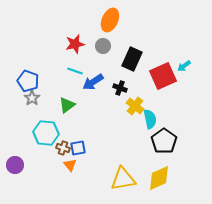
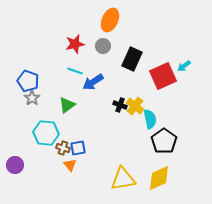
black cross: moved 17 px down
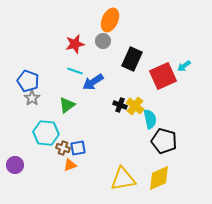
gray circle: moved 5 px up
black pentagon: rotated 20 degrees counterclockwise
orange triangle: rotated 48 degrees clockwise
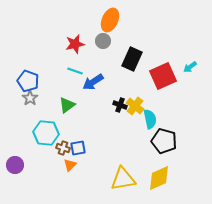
cyan arrow: moved 6 px right, 1 px down
gray star: moved 2 px left
orange triangle: rotated 24 degrees counterclockwise
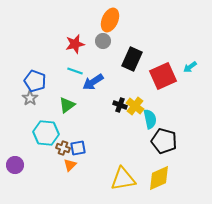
blue pentagon: moved 7 px right
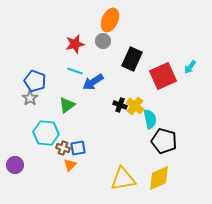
cyan arrow: rotated 16 degrees counterclockwise
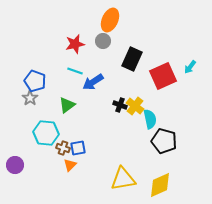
yellow diamond: moved 1 px right, 7 px down
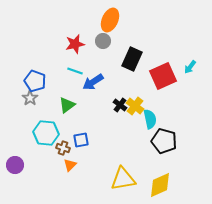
black cross: rotated 16 degrees clockwise
blue square: moved 3 px right, 8 px up
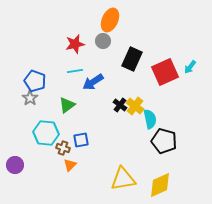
cyan line: rotated 28 degrees counterclockwise
red square: moved 2 px right, 4 px up
